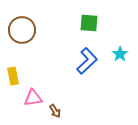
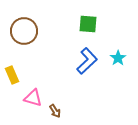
green square: moved 1 px left, 1 px down
brown circle: moved 2 px right, 1 px down
cyan star: moved 2 px left, 4 px down
yellow rectangle: moved 1 px left, 1 px up; rotated 12 degrees counterclockwise
pink triangle: rotated 24 degrees clockwise
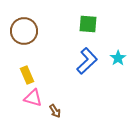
yellow rectangle: moved 15 px right
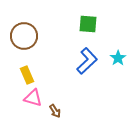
brown circle: moved 5 px down
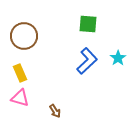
yellow rectangle: moved 7 px left, 2 px up
pink triangle: moved 13 px left
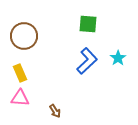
pink triangle: rotated 12 degrees counterclockwise
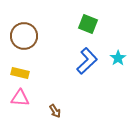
green square: rotated 18 degrees clockwise
yellow rectangle: rotated 54 degrees counterclockwise
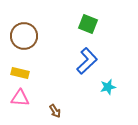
cyan star: moved 10 px left, 29 px down; rotated 21 degrees clockwise
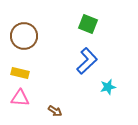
brown arrow: rotated 24 degrees counterclockwise
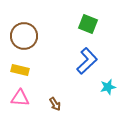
yellow rectangle: moved 3 px up
brown arrow: moved 7 px up; rotated 24 degrees clockwise
